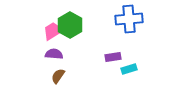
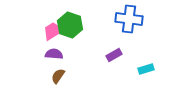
blue cross: rotated 12 degrees clockwise
green hexagon: rotated 10 degrees counterclockwise
purple rectangle: moved 1 px right, 2 px up; rotated 21 degrees counterclockwise
cyan rectangle: moved 17 px right
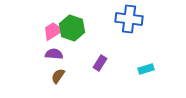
green hexagon: moved 2 px right, 3 px down
purple rectangle: moved 14 px left, 8 px down; rotated 28 degrees counterclockwise
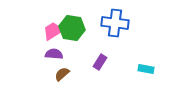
blue cross: moved 14 px left, 4 px down
green hexagon: rotated 10 degrees counterclockwise
purple rectangle: moved 1 px up
cyan rectangle: rotated 28 degrees clockwise
brown semicircle: moved 4 px right, 2 px up; rotated 14 degrees clockwise
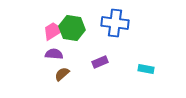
purple rectangle: rotated 35 degrees clockwise
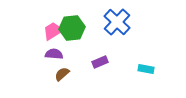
blue cross: moved 2 px right, 1 px up; rotated 36 degrees clockwise
green hexagon: rotated 15 degrees counterclockwise
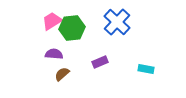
pink trapezoid: moved 1 px left, 10 px up
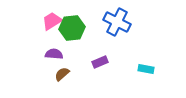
blue cross: rotated 16 degrees counterclockwise
